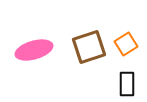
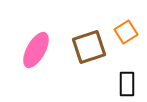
orange square: moved 12 px up
pink ellipse: moved 2 px right; rotated 45 degrees counterclockwise
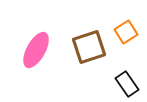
black rectangle: rotated 35 degrees counterclockwise
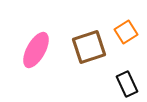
black rectangle: rotated 10 degrees clockwise
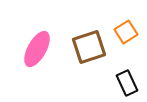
pink ellipse: moved 1 px right, 1 px up
black rectangle: moved 1 px up
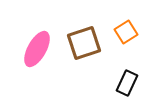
brown square: moved 5 px left, 4 px up
black rectangle: rotated 50 degrees clockwise
